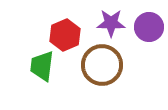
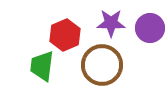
purple circle: moved 1 px right, 1 px down
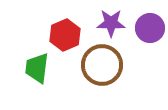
green trapezoid: moved 5 px left, 2 px down
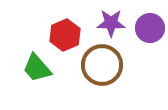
green trapezoid: rotated 48 degrees counterclockwise
